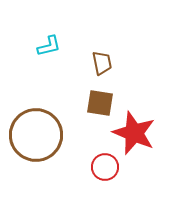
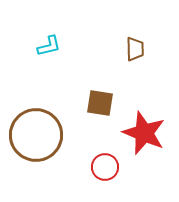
brown trapezoid: moved 33 px right, 14 px up; rotated 10 degrees clockwise
red star: moved 10 px right
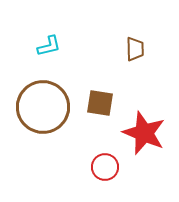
brown circle: moved 7 px right, 28 px up
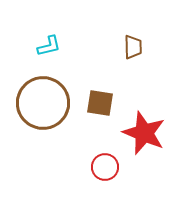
brown trapezoid: moved 2 px left, 2 px up
brown circle: moved 4 px up
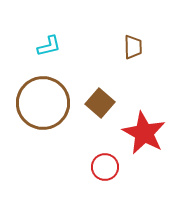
brown square: rotated 32 degrees clockwise
red star: rotated 6 degrees clockwise
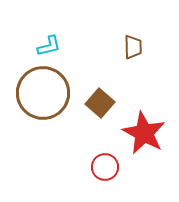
brown circle: moved 10 px up
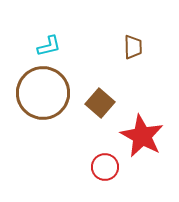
red star: moved 2 px left, 3 px down
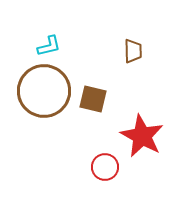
brown trapezoid: moved 4 px down
brown circle: moved 1 px right, 2 px up
brown square: moved 7 px left, 4 px up; rotated 28 degrees counterclockwise
